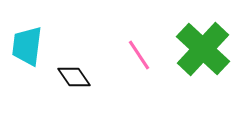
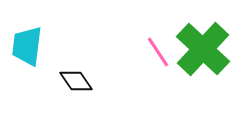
pink line: moved 19 px right, 3 px up
black diamond: moved 2 px right, 4 px down
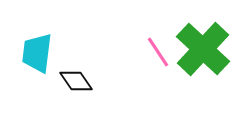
cyan trapezoid: moved 10 px right, 7 px down
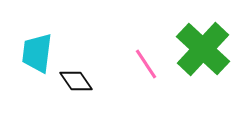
pink line: moved 12 px left, 12 px down
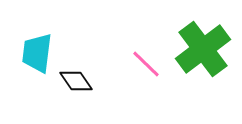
green cross: rotated 10 degrees clockwise
pink line: rotated 12 degrees counterclockwise
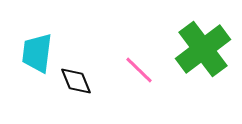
pink line: moved 7 px left, 6 px down
black diamond: rotated 12 degrees clockwise
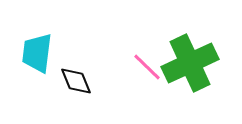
green cross: moved 13 px left, 14 px down; rotated 12 degrees clockwise
pink line: moved 8 px right, 3 px up
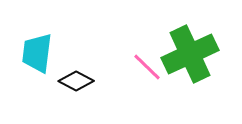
green cross: moved 9 px up
black diamond: rotated 40 degrees counterclockwise
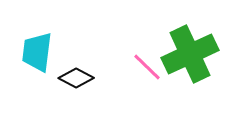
cyan trapezoid: moved 1 px up
black diamond: moved 3 px up
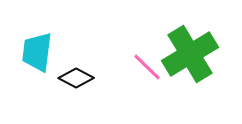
green cross: rotated 6 degrees counterclockwise
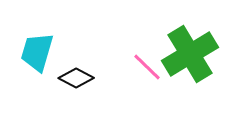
cyan trapezoid: rotated 9 degrees clockwise
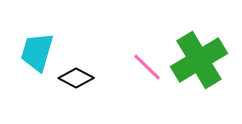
green cross: moved 9 px right, 6 px down
